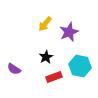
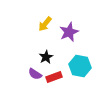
purple semicircle: moved 21 px right, 5 px down
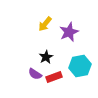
cyan hexagon: rotated 20 degrees counterclockwise
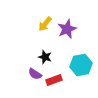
purple star: moved 2 px left, 3 px up
black star: moved 1 px left; rotated 24 degrees counterclockwise
cyan hexagon: moved 1 px right, 1 px up
red rectangle: moved 3 px down
